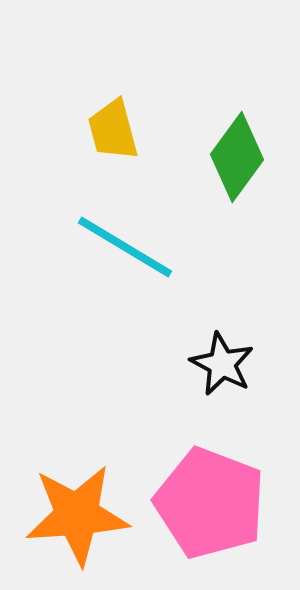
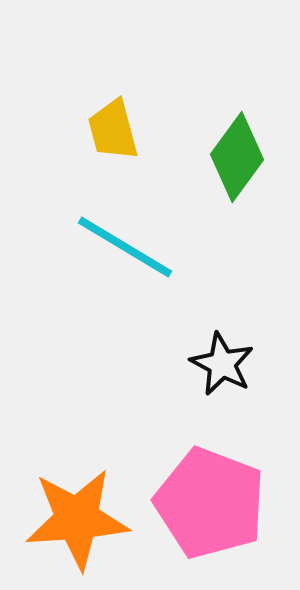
orange star: moved 4 px down
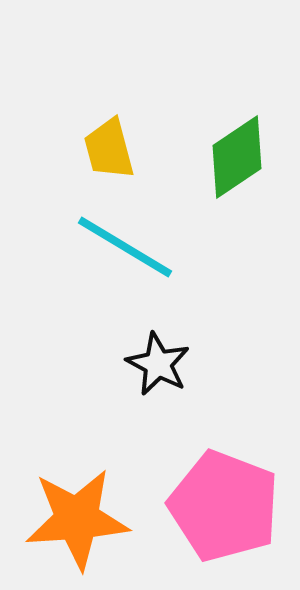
yellow trapezoid: moved 4 px left, 19 px down
green diamond: rotated 20 degrees clockwise
black star: moved 64 px left
pink pentagon: moved 14 px right, 3 px down
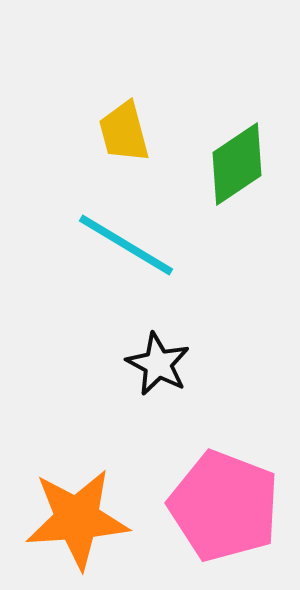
yellow trapezoid: moved 15 px right, 17 px up
green diamond: moved 7 px down
cyan line: moved 1 px right, 2 px up
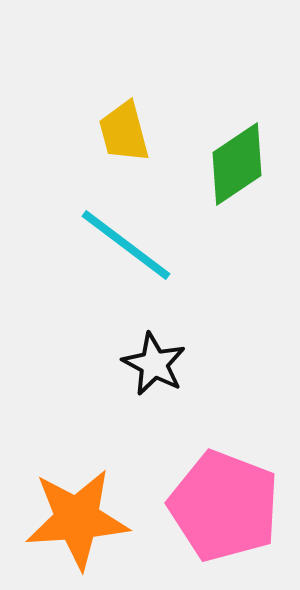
cyan line: rotated 6 degrees clockwise
black star: moved 4 px left
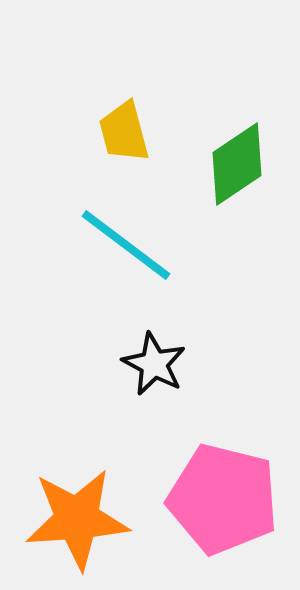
pink pentagon: moved 1 px left, 7 px up; rotated 7 degrees counterclockwise
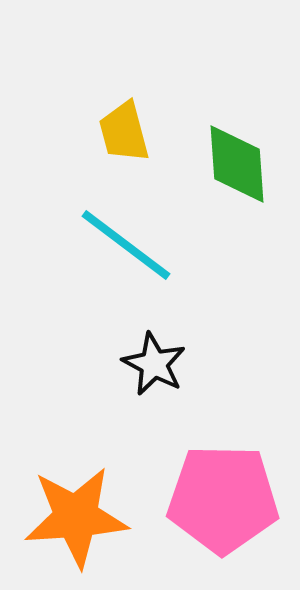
green diamond: rotated 60 degrees counterclockwise
pink pentagon: rotated 13 degrees counterclockwise
orange star: moved 1 px left, 2 px up
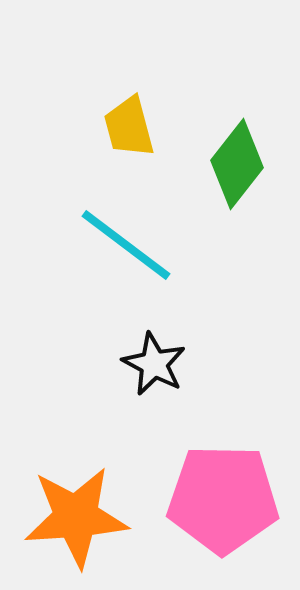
yellow trapezoid: moved 5 px right, 5 px up
green diamond: rotated 42 degrees clockwise
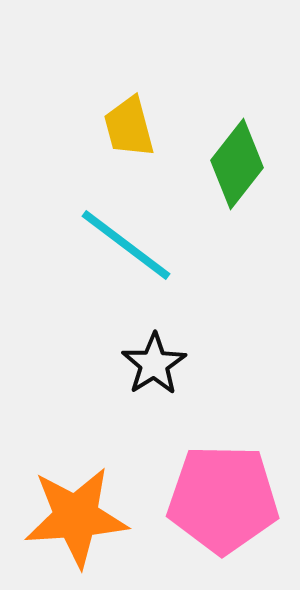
black star: rotated 12 degrees clockwise
